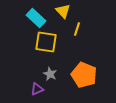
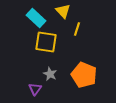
purple triangle: moved 2 px left; rotated 32 degrees counterclockwise
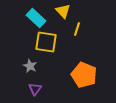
gray star: moved 20 px left, 8 px up
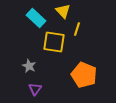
yellow square: moved 8 px right
gray star: moved 1 px left
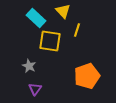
yellow line: moved 1 px down
yellow square: moved 4 px left, 1 px up
orange pentagon: moved 3 px right, 1 px down; rotated 30 degrees clockwise
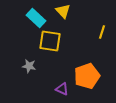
yellow line: moved 25 px right, 2 px down
gray star: rotated 16 degrees counterclockwise
purple triangle: moved 27 px right; rotated 40 degrees counterclockwise
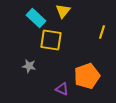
yellow triangle: rotated 21 degrees clockwise
yellow square: moved 1 px right, 1 px up
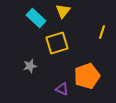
yellow square: moved 6 px right, 3 px down; rotated 25 degrees counterclockwise
gray star: moved 1 px right; rotated 24 degrees counterclockwise
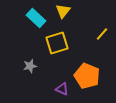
yellow line: moved 2 px down; rotated 24 degrees clockwise
orange pentagon: rotated 30 degrees counterclockwise
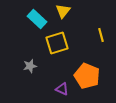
cyan rectangle: moved 1 px right, 1 px down
yellow line: moved 1 px left, 1 px down; rotated 56 degrees counterclockwise
